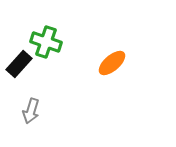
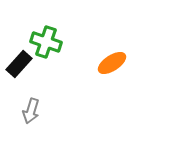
orange ellipse: rotated 8 degrees clockwise
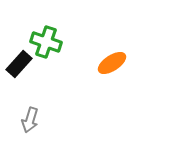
gray arrow: moved 1 px left, 9 px down
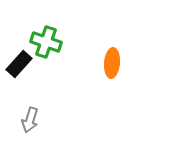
orange ellipse: rotated 52 degrees counterclockwise
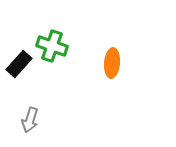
green cross: moved 6 px right, 4 px down
